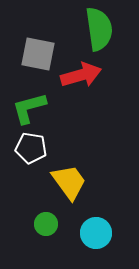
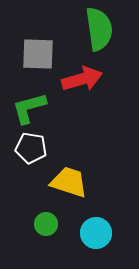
gray square: rotated 9 degrees counterclockwise
red arrow: moved 1 px right, 4 px down
yellow trapezoid: rotated 36 degrees counterclockwise
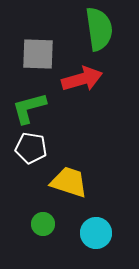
green circle: moved 3 px left
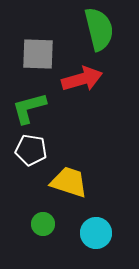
green semicircle: rotated 6 degrees counterclockwise
white pentagon: moved 2 px down
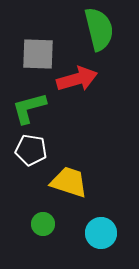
red arrow: moved 5 px left
cyan circle: moved 5 px right
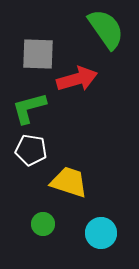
green semicircle: moved 7 px right; rotated 21 degrees counterclockwise
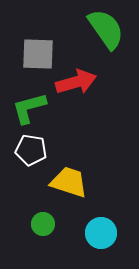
red arrow: moved 1 px left, 3 px down
